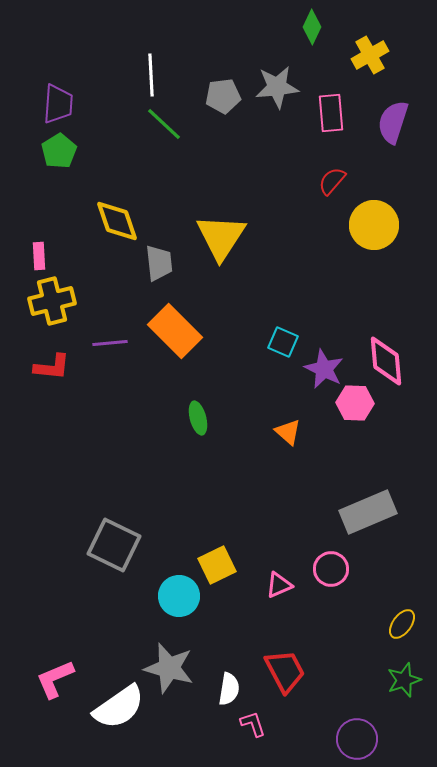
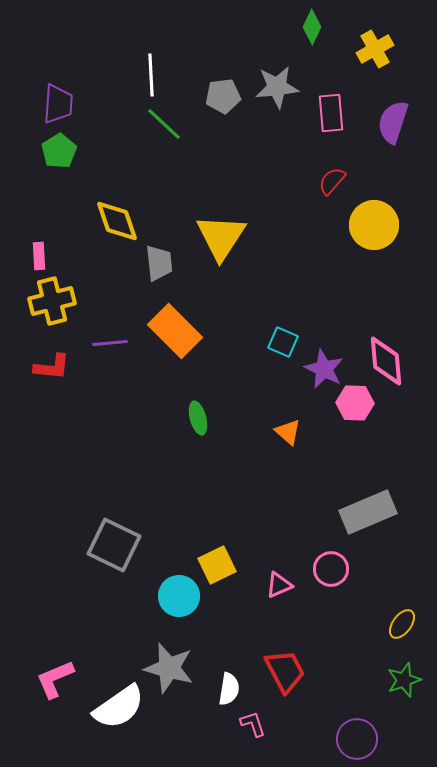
yellow cross at (370, 55): moved 5 px right, 6 px up
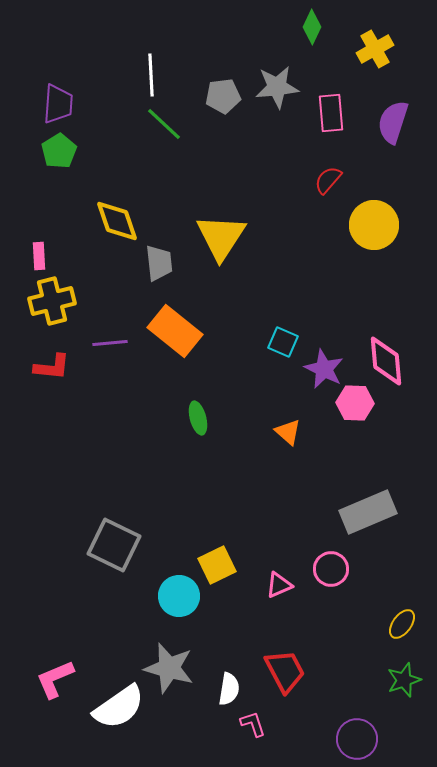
red semicircle at (332, 181): moved 4 px left, 1 px up
orange rectangle at (175, 331): rotated 6 degrees counterclockwise
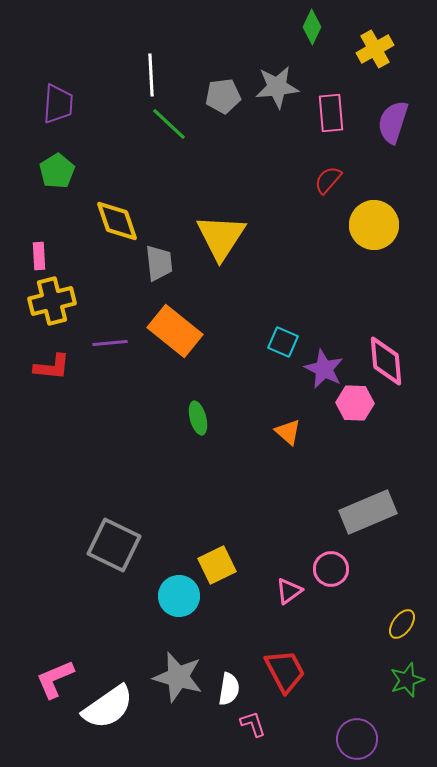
green line at (164, 124): moved 5 px right
green pentagon at (59, 151): moved 2 px left, 20 px down
pink triangle at (279, 585): moved 10 px right, 6 px down; rotated 12 degrees counterclockwise
gray star at (169, 668): moved 9 px right, 9 px down
green star at (404, 680): moved 3 px right
white semicircle at (119, 707): moved 11 px left
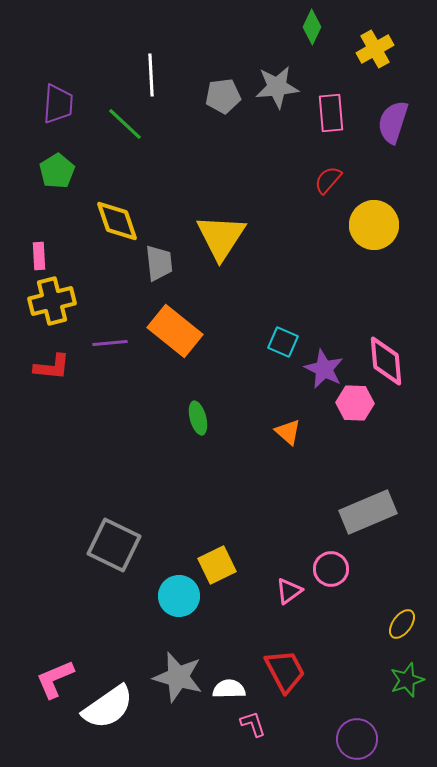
green line at (169, 124): moved 44 px left
white semicircle at (229, 689): rotated 100 degrees counterclockwise
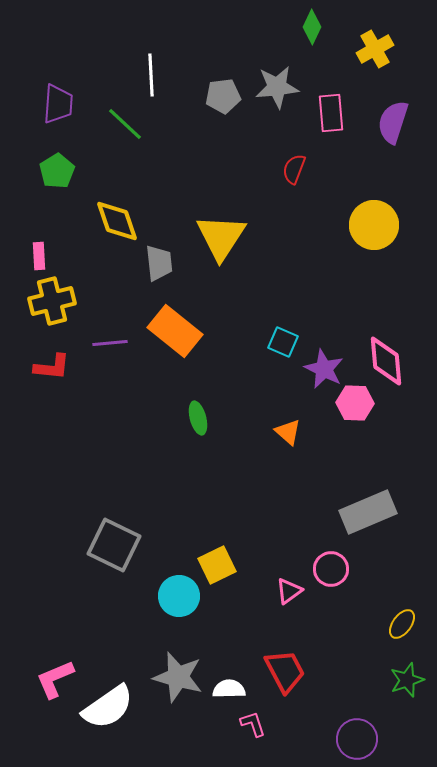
red semicircle at (328, 180): moved 34 px left, 11 px up; rotated 20 degrees counterclockwise
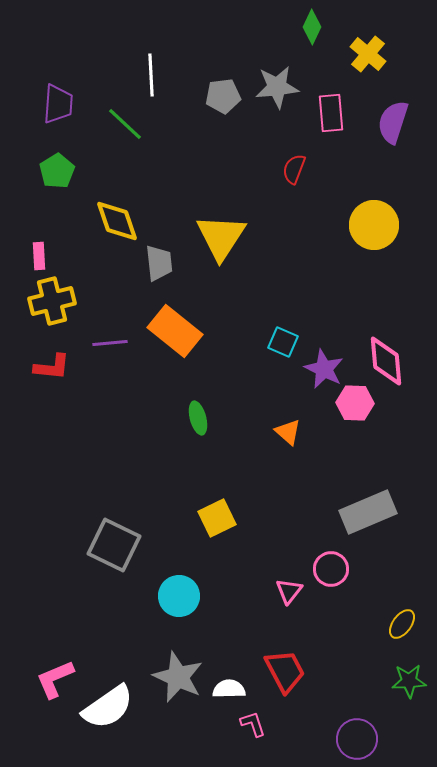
yellow cross at (375, 49): moved 7 px left, 5 px down; rotated 21 degrees counterclockwise
yellow square at (217, 565): moved 47 px up
pink triangle at (289, 591): rotated 16 degrees counterclockwise
gray star at (178, 677): rotated 9 degrees clockwise
green star at (407, 680): moved 2 px right, 1 px down; rotated 16 degrees clockwise
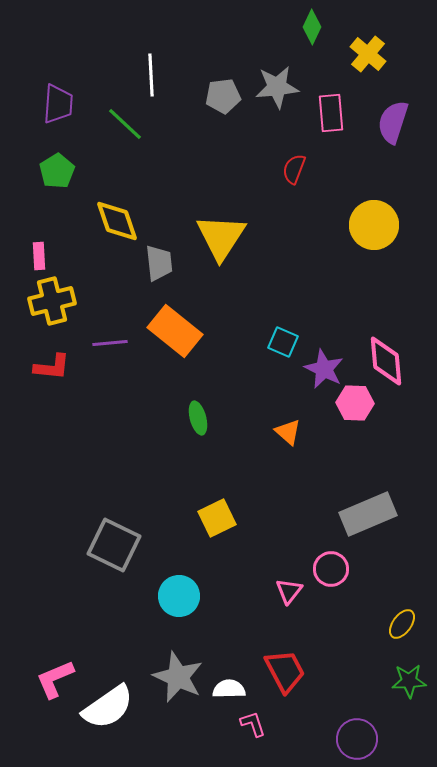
gray rectangle at (368, 512): moved 2 px down
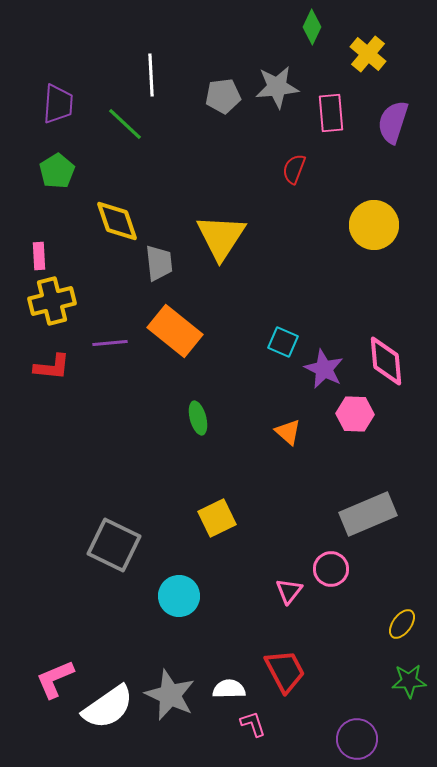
pink hexagon at (355, 403): moved 11 px down
gray star at (178, 677): moved 8 px left, 18 px down
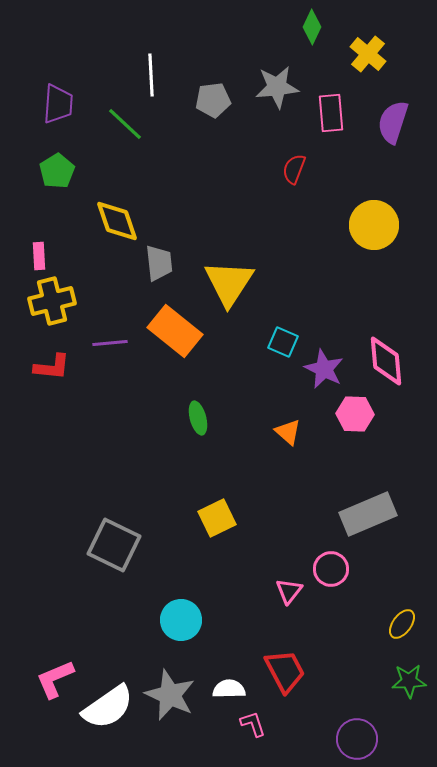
gray pentagon at (223, 96): moved 10 px left, 4 px down
yellow triangle at (221, 237): moved 8 px right, 46 px down
cyan circle at (179, 596): moved 2 px right, 24 px down
